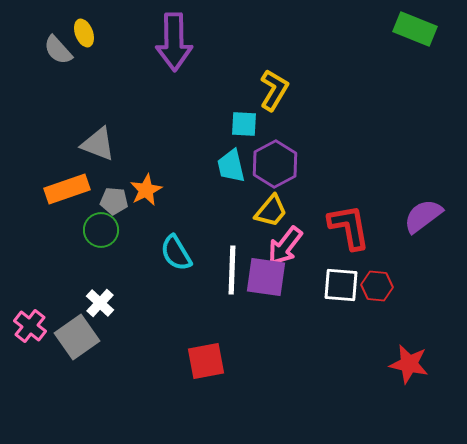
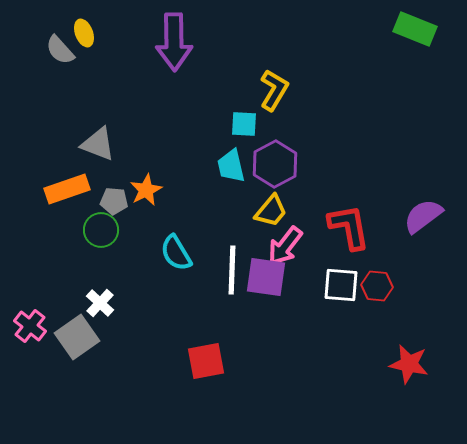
gray semicircle: moved 2 px right
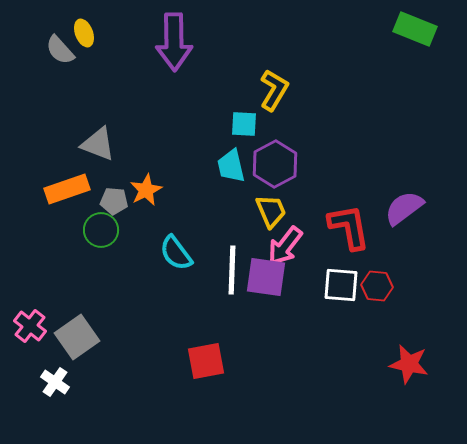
yellow trapezoid: rotated 63 degrees counterclockwise
purple semicircle: moved 19 px left, 8 px up
cyan semicircle: rotated 6 degrees counterclockwise
white cross: moved 45 px left, 79 px down; rotated 8 degrees counterclockwise
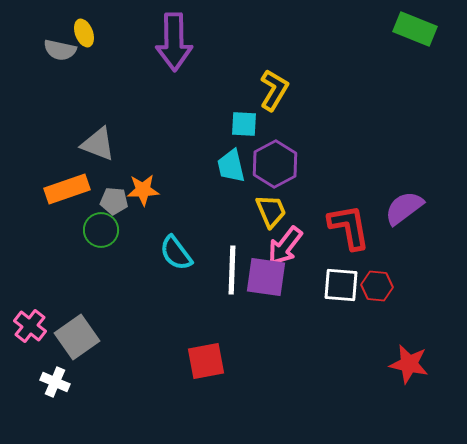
gray semicircle: rotated 36 degrees counterclockwise
orange star: moved 3 px left; rotated 24 degrees clockwise
white cross: rotated 12 degrees counterclockwise
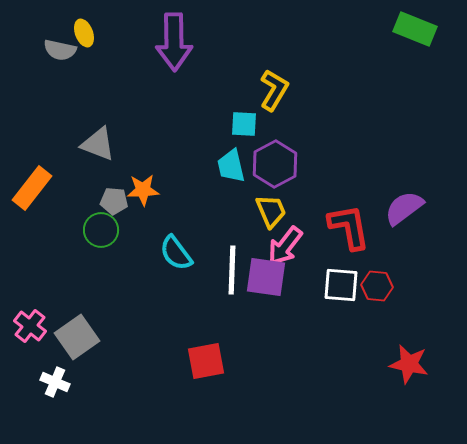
orange rectangle: moved 35 px left, 1 px up; rotated 33 degrees counterclockwise
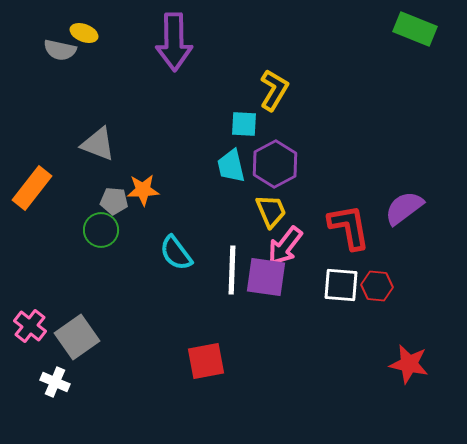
yellow ellipse: rotated 48 degrees counterclockwise
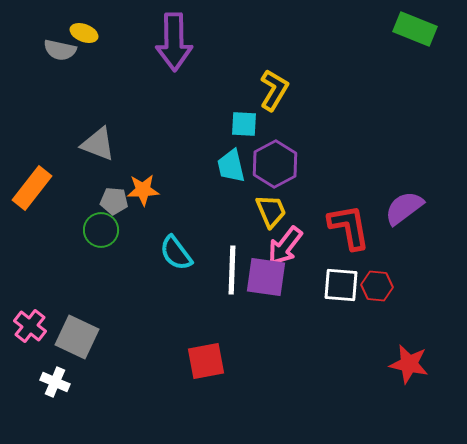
gray square: rotated 30 degrees counterclockwise
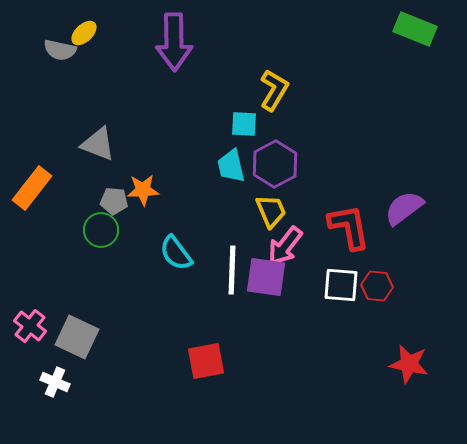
yellow ellipse: rotated 64 degrees counterclockwise
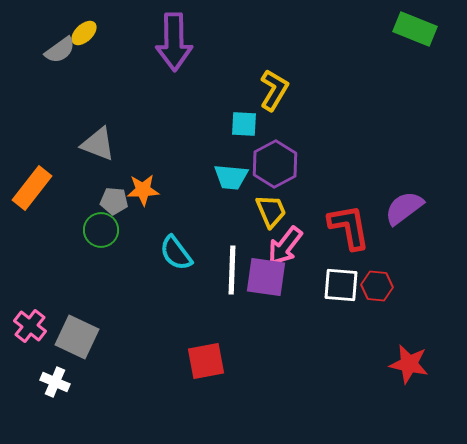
gray semicircle: rotated 48 degrees counterclockwise
cyan trapezoid: moved 11 px down; rotated 72 degrees counterclockwise
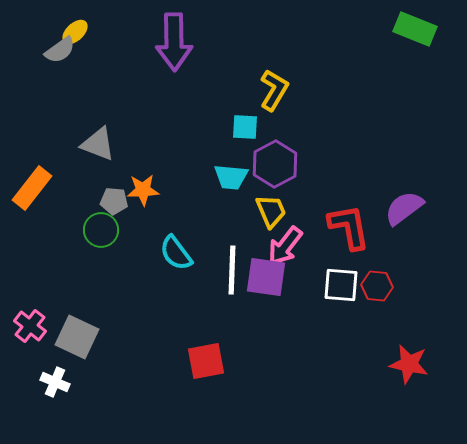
yellow ellipse: moved 9 px left, 1 px up
cyan square: moved 1 px right, 3 px down
